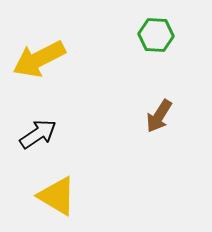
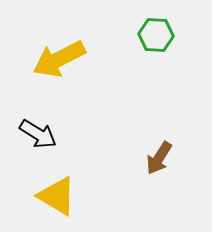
yellow arrow: moved 20 px right
brown arrow: moved 42 px down
black arrow: rotated 66 degrees clockwise
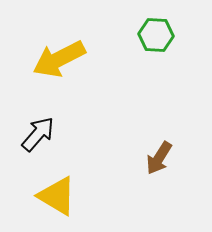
black arrow: rotated 81 degrees counterclockwise
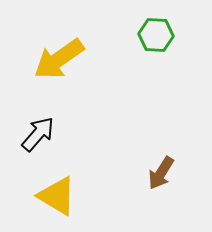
yellow arrow: rotated 8 degrees counterclockwise
brown arrow: moved 2 px right, 15 px down
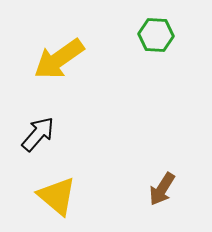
brown arrow: moved 1 px right, 16 px down
yellow triangle: rotated 9 degrees clockwise
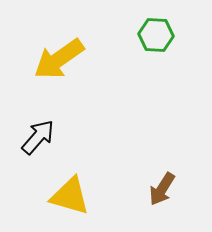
black arrow: moved 3 px down
yellow triangle: moved 13 px right; rotated 24 degrees counterclockwise
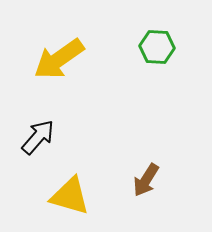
green hexagon: moved 1 px right, 12 px down
brown arrow: moved 16 px left, 9 px up
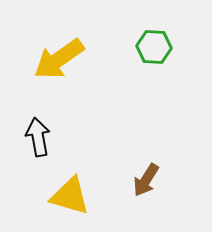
green hexagon: moved 3 px left
black arrow: rotated 51 degrees counterclockwise
